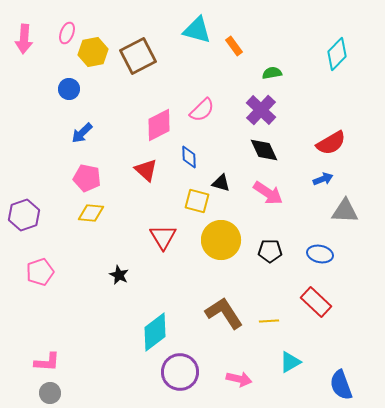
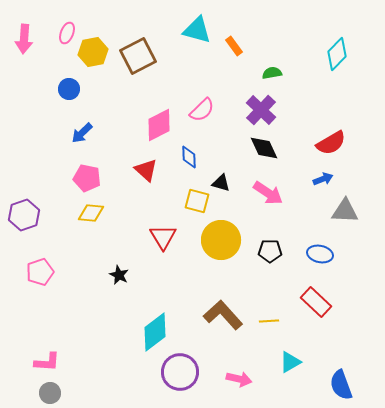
black diamond at (264, 150): moved 2 px up
brown L-shape at (224, 313): moved 1 px left, 2 px down; rotated 9 degrees counterclockwise
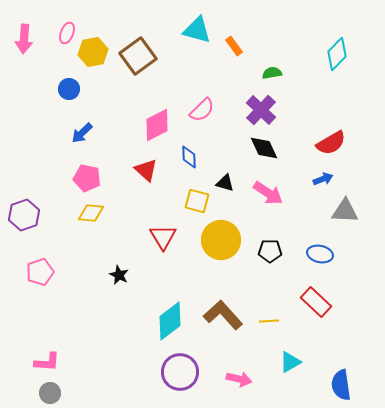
brown square at (138, 56): rotated 9 degrees counterclockwise
pink diamond at (159, 125): moved 2 px left
black triangle at (221, 183): moved 4 px right
cyan diamond at (155, 332): moved 15 px right, 11 px up
blue semicircle at (341, 385): rotated 12 degrees clockwise
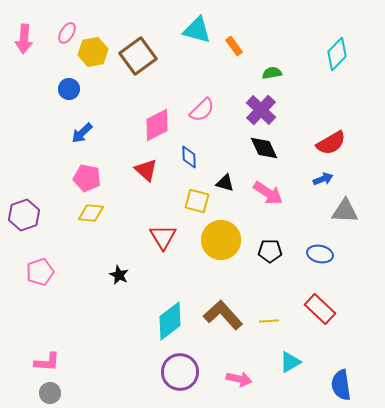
pink ellipse at (67, 33): rotated 10 degrees clockwise
red rectangle at (316, 302): moved 4 px right, 7 px down
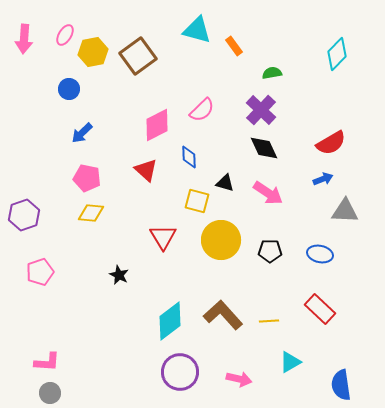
pink ellipse at (67, 33): moved 2 px left, 2 px down
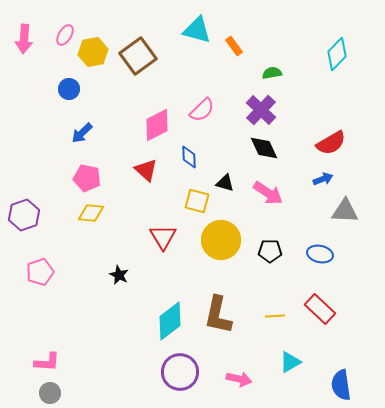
brown L-shape at (223, 315): moved 5 px left; rotated 126 degrees counterclockwise
yellow line at (269, 321): moved 6 px right, 5 px up
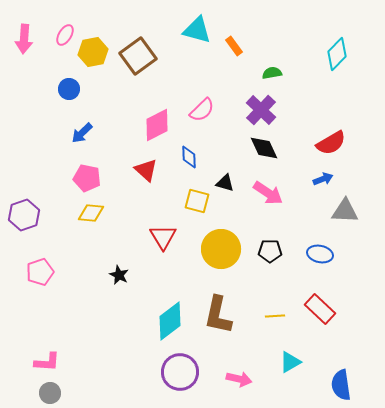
yellow circle at (221, 240): moved 9 px down
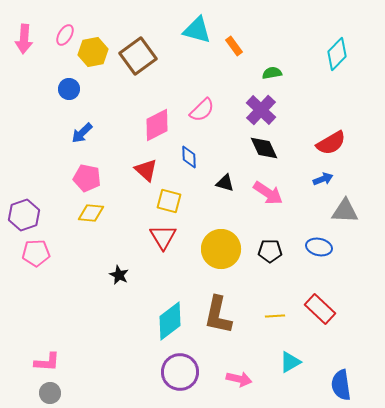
yellow square at (197, 201): moved 28 px left
blue ellipse at (320, 254): moved 1 px left, 7 px up
pink pentagon at (40, 272): moved 4 px left, 19 px up; rotated 16 degrees clockwise
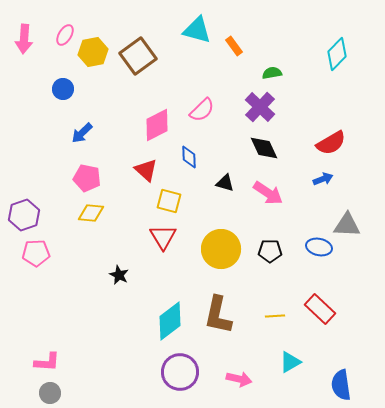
blue circle at (69, 89): moved 6 px left
purple cross at (261, 110): moved 1 px left, 3 px up
gray triangle at (345, 211): moved 2 px right, 14 px down
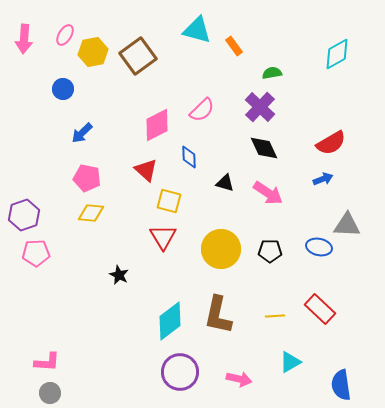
cyan diamond at (337, 54): rotated 16 degrees clockwise
